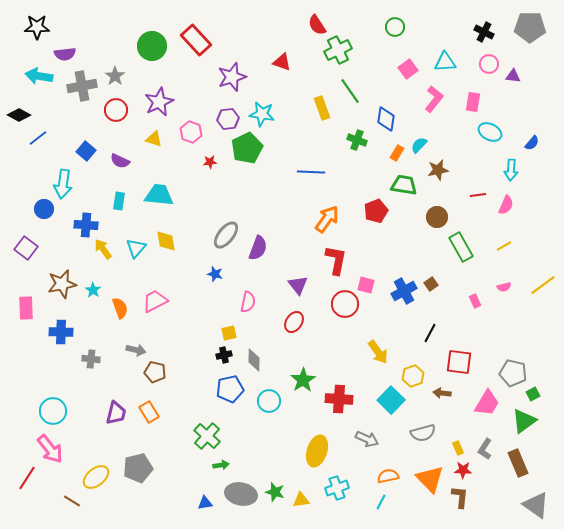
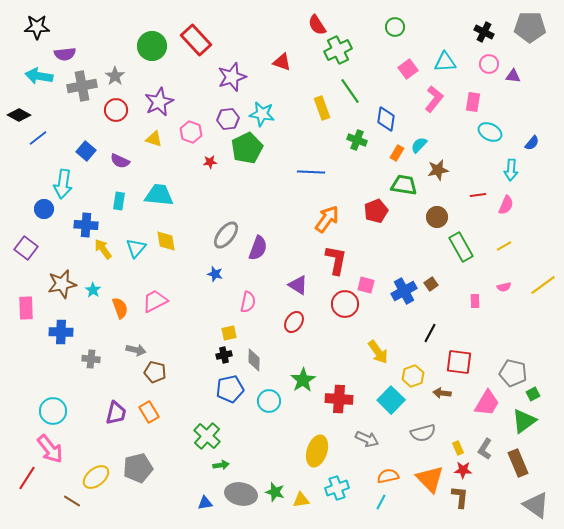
purple triangle at (298, 285): rotated 20 degrees counterclockwise
pink rectangle at (475, 301): rotated 24 degrees clockwise
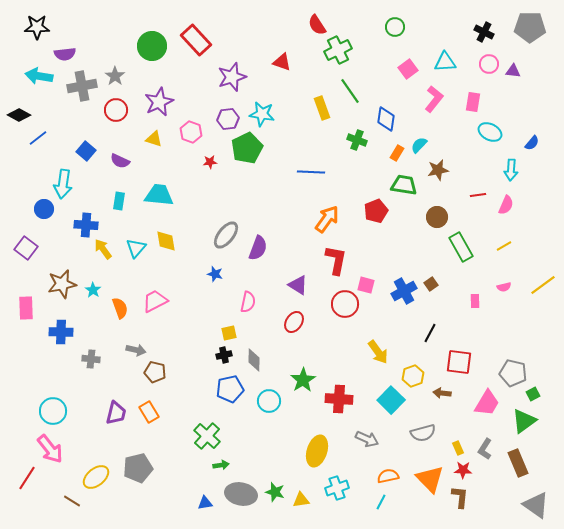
purple triangle at (513, 76): moved 5 px up
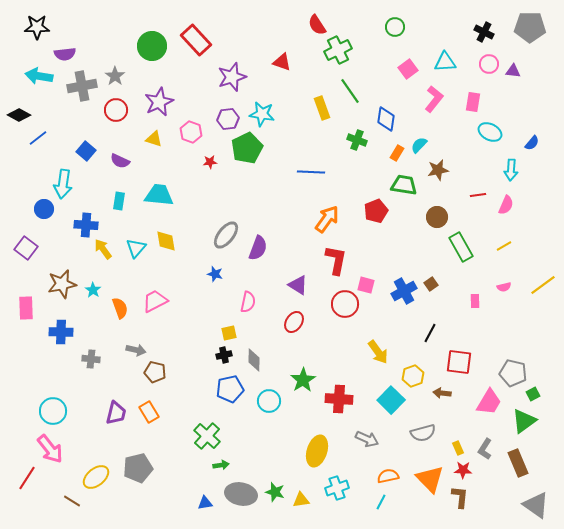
pink trapezoid at (487, 403): moved 2 px right, 1 px up
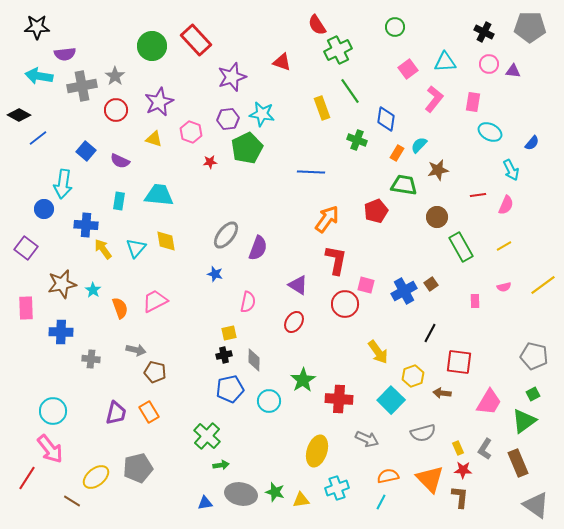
cyan arrow at (511, 170): rotated 30 degrees counterclockwise
gray pentagon at (513, 373): moved 21 px right, 17 px up
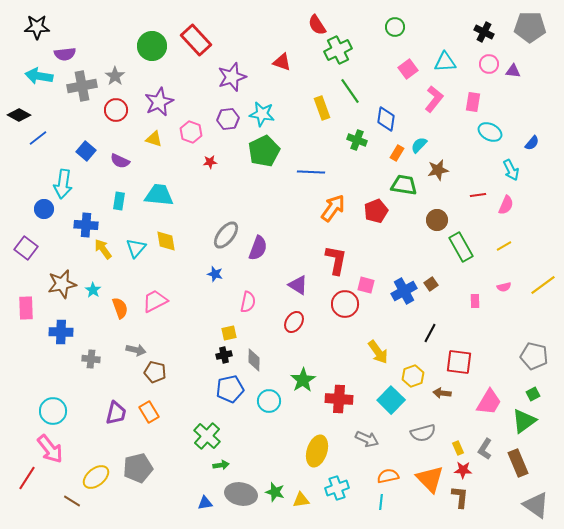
green pentagon at (247, 148): moved 17 px right, 3 px down
brown circle at (437, 217): moved 3 px down
orange arrow at (327, 219): moved 6 px right, 11 px up
cyan line at (381, 502): rotated 21 degrees counterclockwise
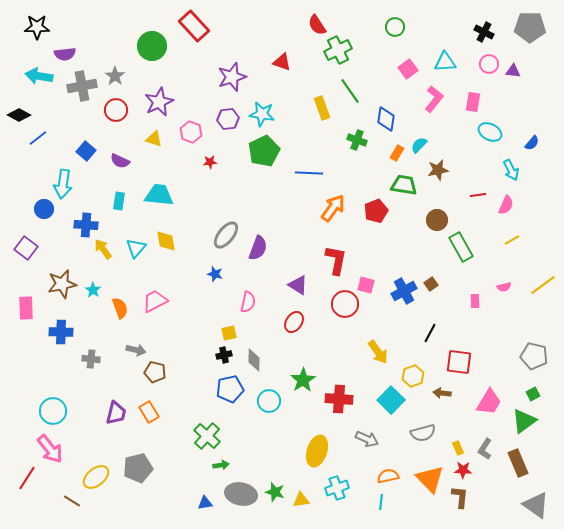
red rectangle at (196, 40): moved 2 px left, 14 px up
blue line at (311, 172): moved 2 px left, 1 px down
yellow line at (504, 246): moved 8 px right, 6 px up
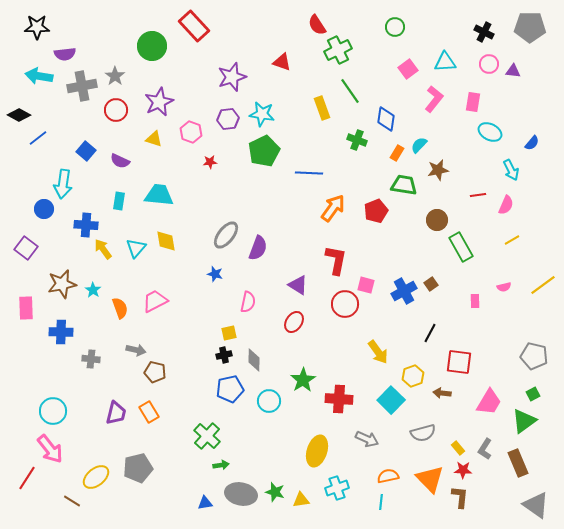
yellow rectangle at (458, 448): rotated 16 degrees counterclockwise
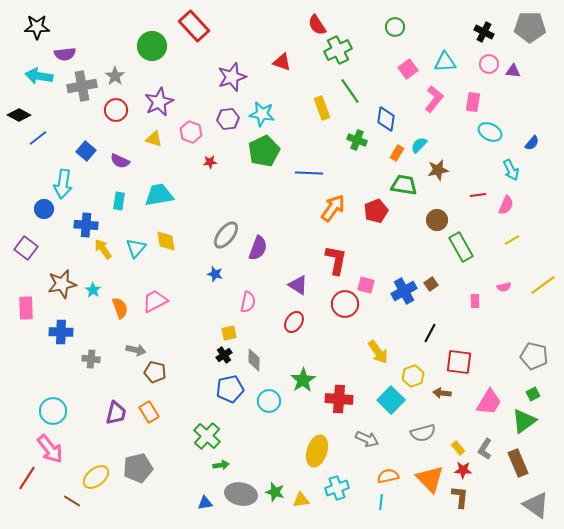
cyan trapezoid at (159, 195): rotated 16 degrees counterclockwise
black cross at (224, 355): rotated 21 degrees counterclockwise
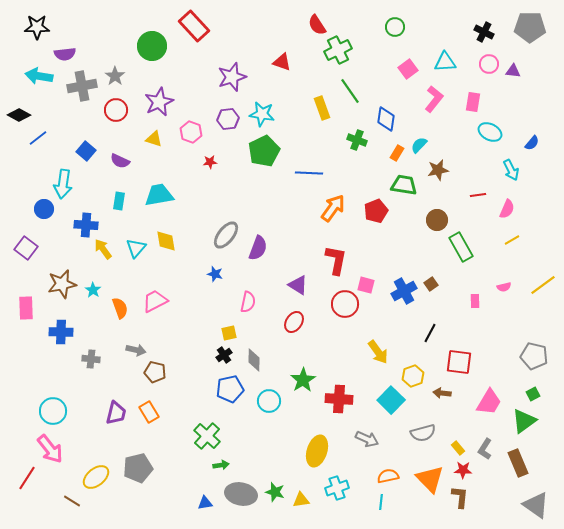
pink semicircle at (506, 205): moved 1 px right, 4 px down
